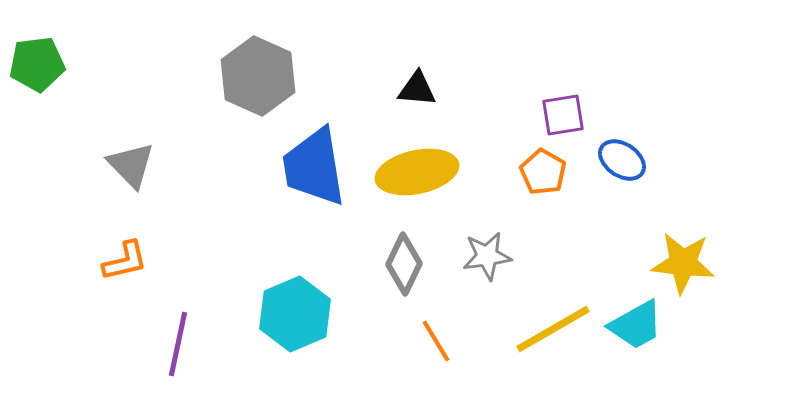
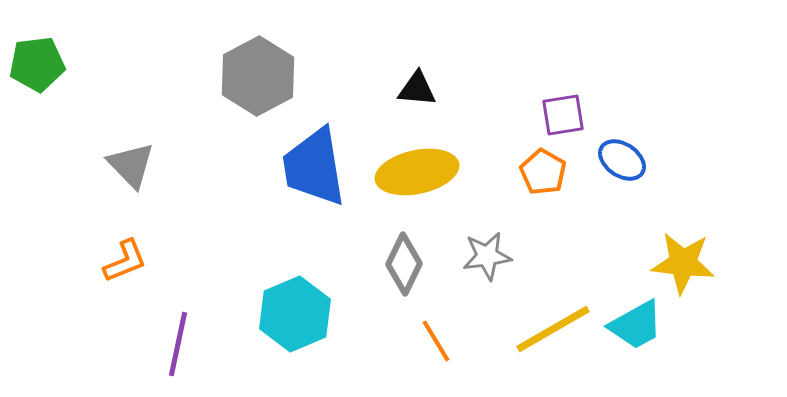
gray hexagon: rotated 8 degrees clockwise
orange L-shape: rotated 9 degrees counterclockwise
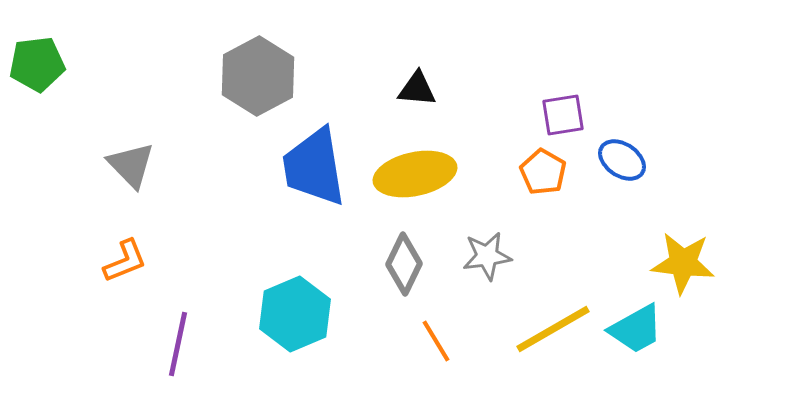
yellow ellipse: moved 2 px left, 2 px down
cyan trapezoid: moved 4 px down
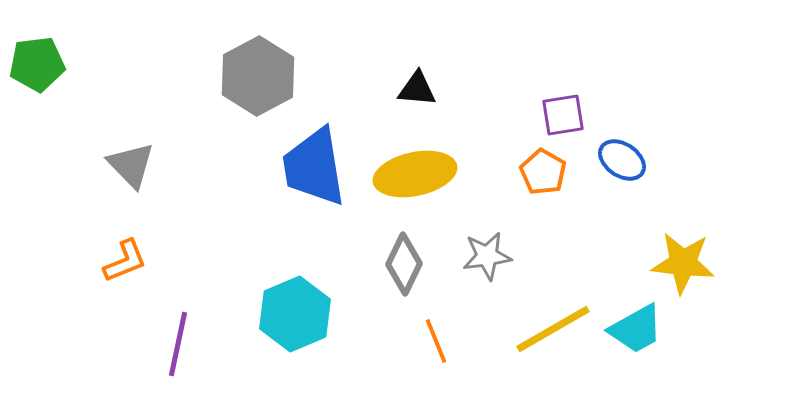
orange line: rotated 9 degrees clockwise
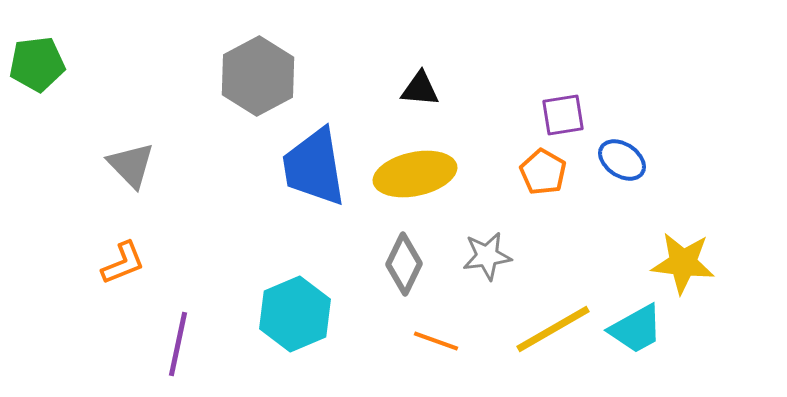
black triangle: moved 3 px right
orange L-shape: moved 2 px left, 2 px down
orange line: rotated 48 degrees counterclockwise
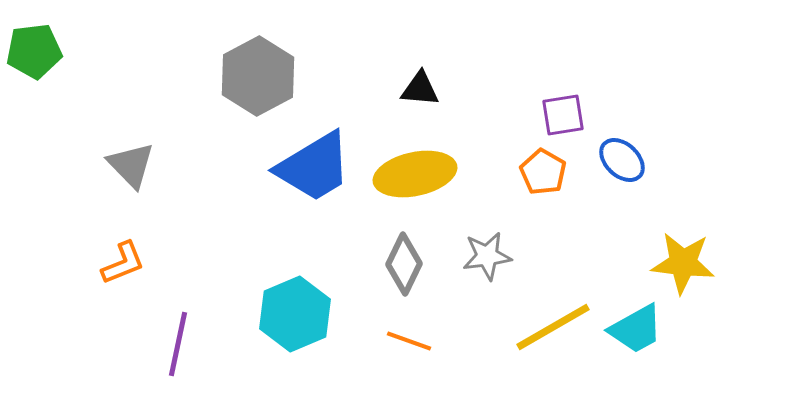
green pentagon: moved 3 px left, 13 px up
blue ellipse: rotated 9 degrees clockwise
blue trapezoid: rotated 112 degrees counterclockwise
yellow line: moved 2 px up
orange line: moved 27 px left
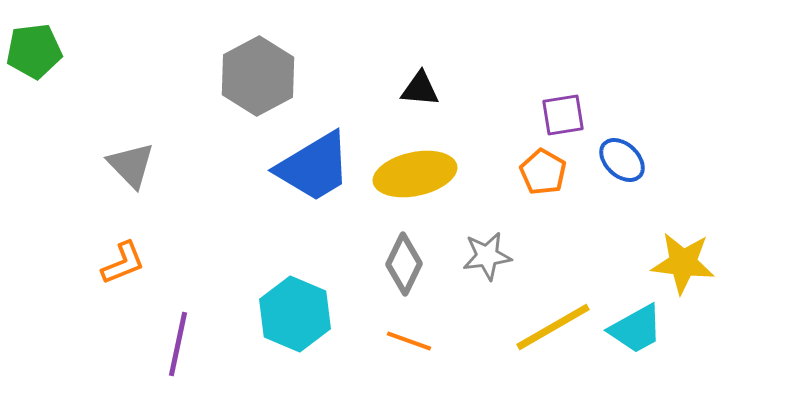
cyan hexagon: rotated 14 degrees counterclockwise
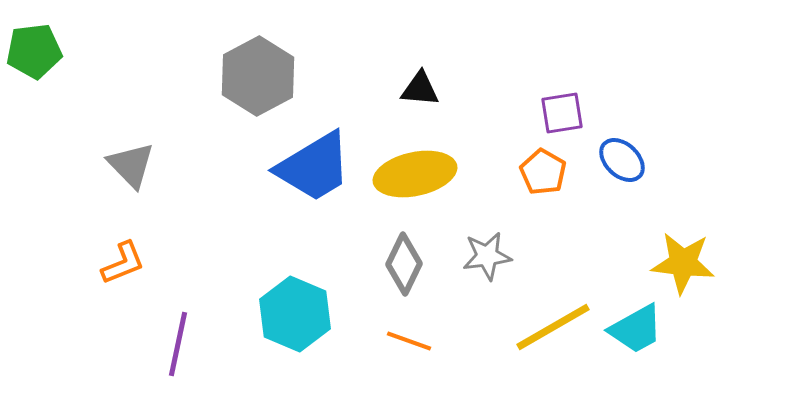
purple square: moved 1 px left, 2 px up
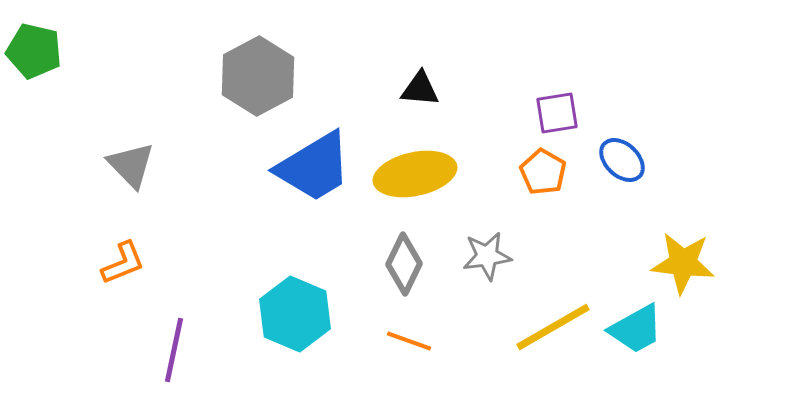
green pentagon: rotated 20 degrees clockwise
purple square: moved 5 px left
purple line: moved 4 px left, 6 px down
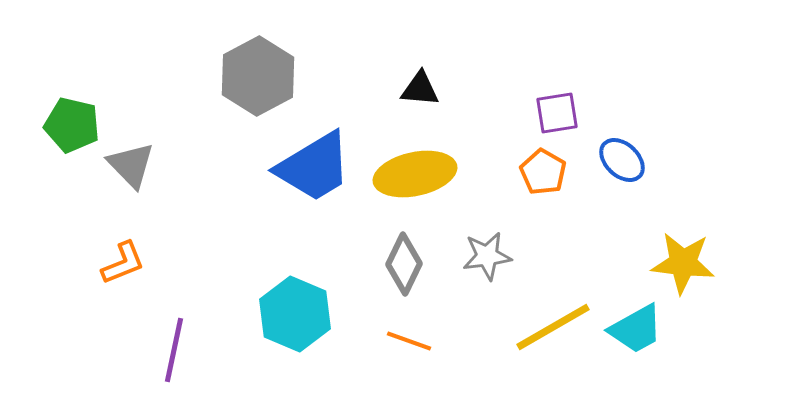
green pentagon: moved 38 px right, 74 px down
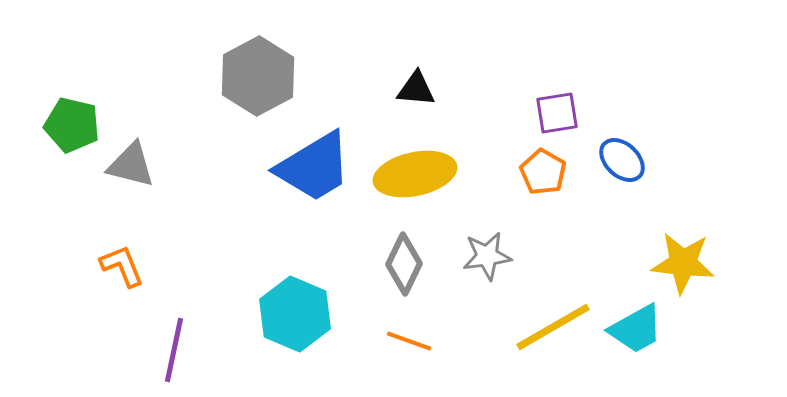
black triangle: moved 4 px left
gray triangle: rotated 32 degrees counterclockwise
orange L-shape: moved 1 px left, 3 px down; rotated 90 degrees counterclockwise
